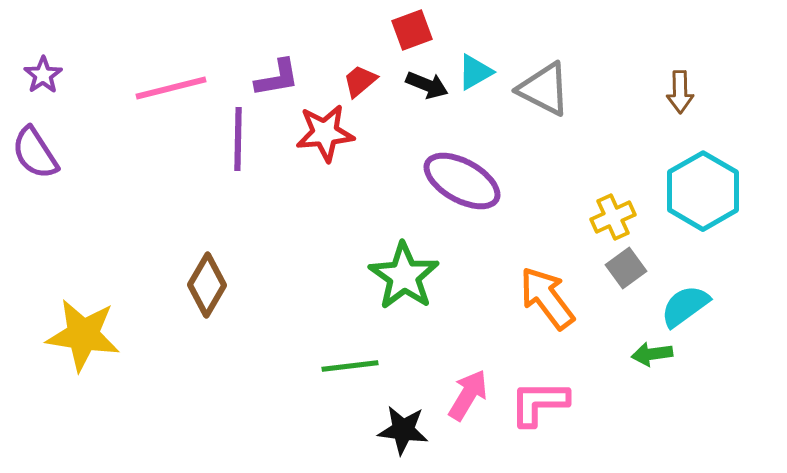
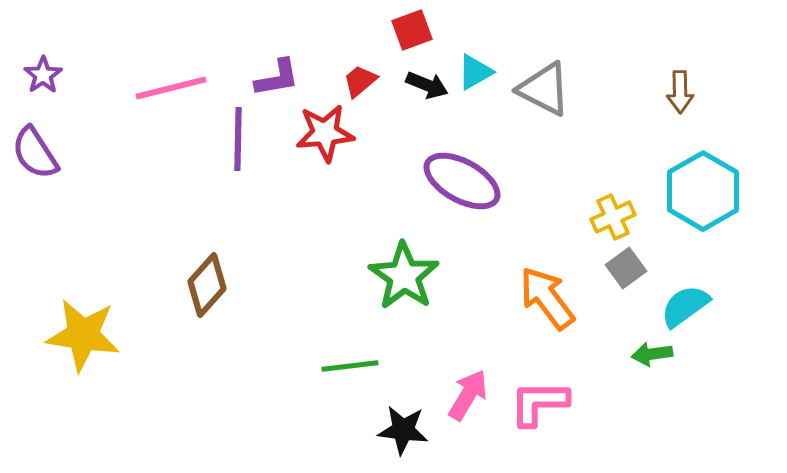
brown diamond: rotated 12 degrees clockwise
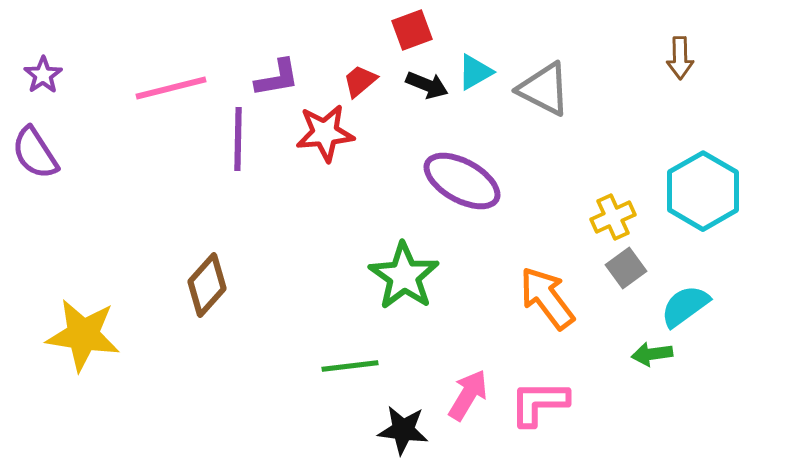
brown arrow: moved 34 px up
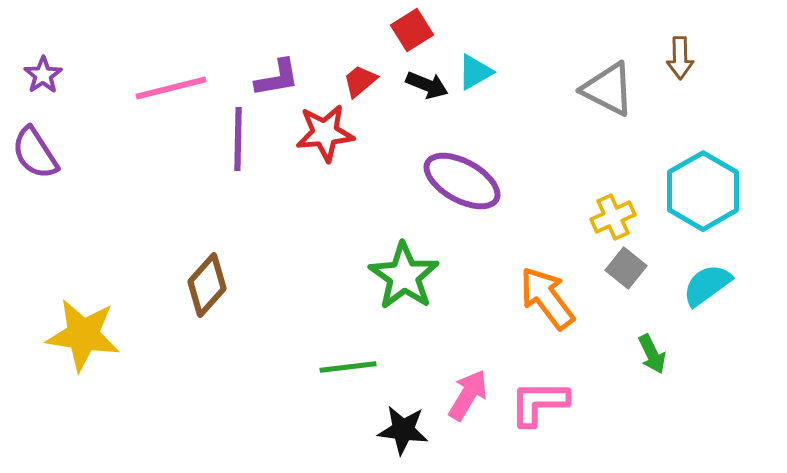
red square: rotated 12 degrees counterclockwise
gray triangle: moved 64 px right
gray square: rotated 15 degrees counterclockwise
cyan semicircle: moved 22 px right, 21 px up
green arrow: rotated 108 degrees counterclockwise
green line: moved 2 px left, 1 px down
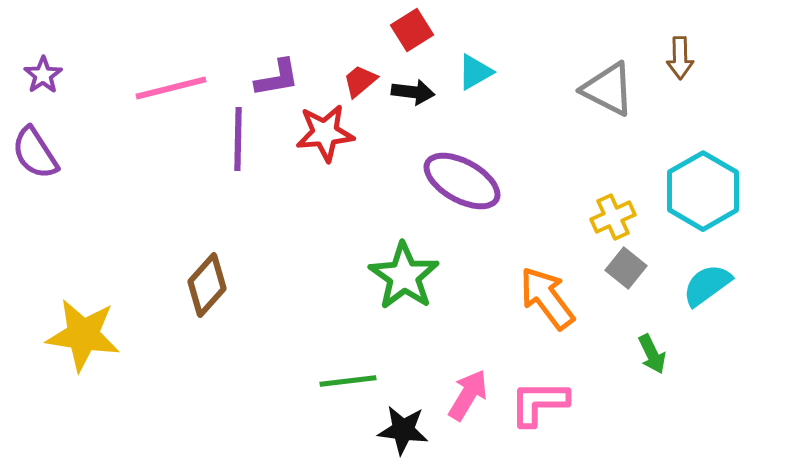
black arrow: moved 14 px left, 7 px down; rotated 15 degrees counterclockwise
green line: moved 14 px down
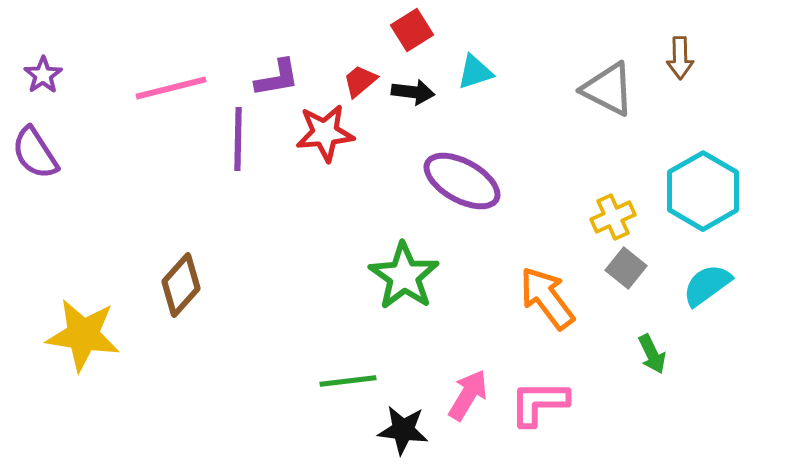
cyan triangle: rotated 12 degrees clockwise
brown diamond: moved 26 px left
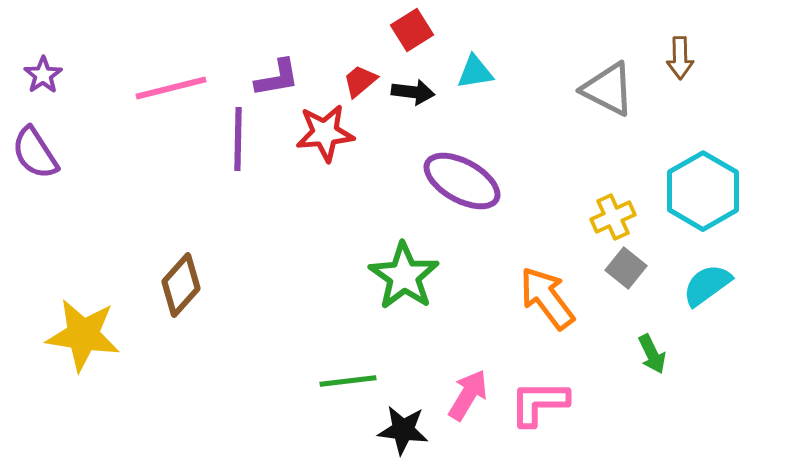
cyan triangle: rotated 9 degrees clockwise
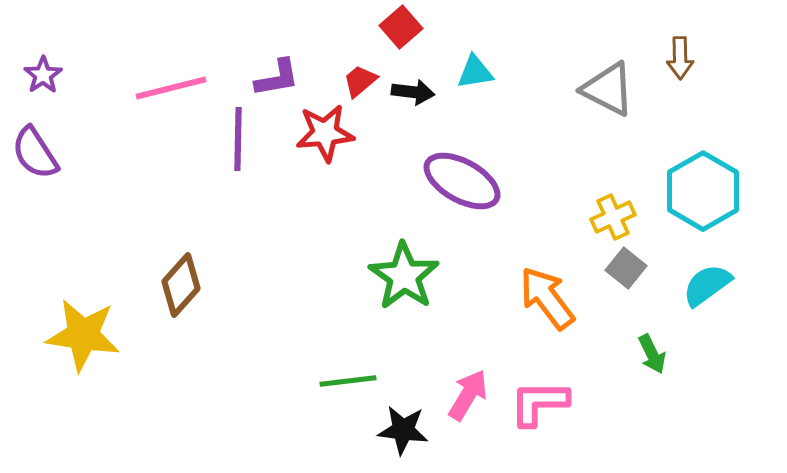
red square: moved 11 px left, 3 px up; rotated 9 degrees counterclockwise
